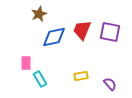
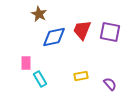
brown star: rotated 21 degrees counterclockwise
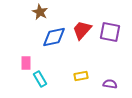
brown star: moved 1 px right, 2 px up
red trapezoid: rotated 20 degrees clockwise
purple semicircle: rotated 40 degrees counterclockwise
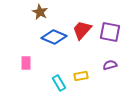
blue diamond: rotated 35 degrees clockwise
cyan rectangle: moved 19 px right, 4 px down
purple semicircle: moved 19 px up; rotated 24 degrees counterclockwise
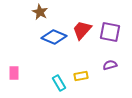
pink rectangle: moved 12 px left, 10 px down
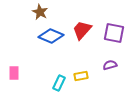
purple square: moved 4 px right, 1 px down
blue diamond: moved 3 px left, 1 px up
cyan rectangle: rotated 56 degrees clockwise
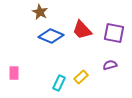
red trapezoid: rotated 85 degrees counterclockwise
yellow rectangle: moved 1 px down; rotated 32 degrees counterclockwise
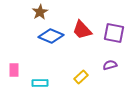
brown star: rotated 14 degrees clockwise
pink rectangle: moved 3 px up
cyan rectangle: moved 19 px left; rotated 63 degrees clockwise
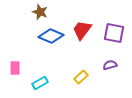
brown star: rotated 21 degrees counterclockwise
red trapezoid: rotated 80 degrees clockwise
pink rectangle: moved 1 px right, 2 px up
cyan rectangle: rotated 28 degrees counterclockwise
